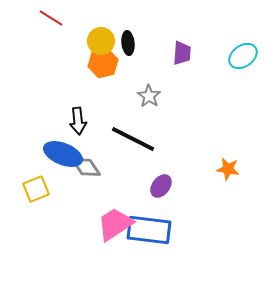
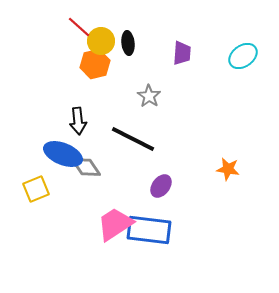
red line: moved 28 px right, 9 px down; rotated 10 degrees clockwise
orange hexagon: moved 8 px left, 1 px down
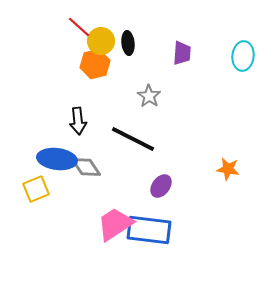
cyan ellipse: rotated 48 degrees counterclockwise
blue ellipse: moved 6 px left, 5 px down; rotated 15 degrees counterclockwise
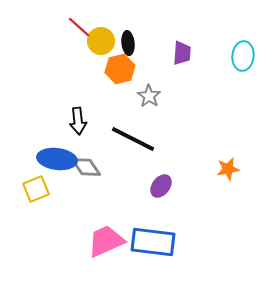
orange hexagon: moved 25 px right, 5 px down
orange star: rotated 20 degrees counterclockwise
pink trapezoid: moved 9 px left, 17 px down; rotated 9 degrees clockwise
blue rectangle: moved 4 px right, 12 px down
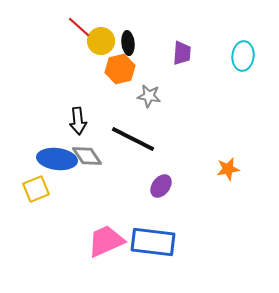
gray star: rotated 25 degrees counterclockwise
gray diamond: moved 1 px right, 11 px up
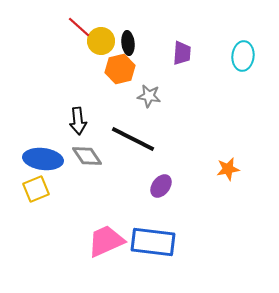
blue ellipse: moved 14 px left
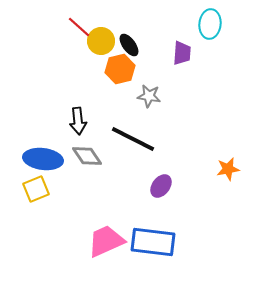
black ellipse: moved 1 px right, 2 px down; rotated 30 degrees counterclockwise
cyan ellipse: moved 33 px left, 32 px up
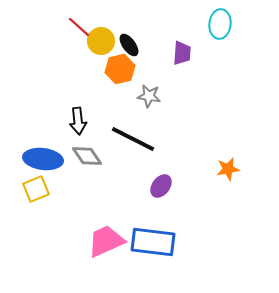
cyan ellipse: moved 10 px right
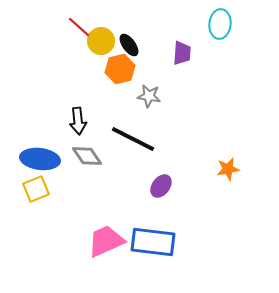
blue ellipse: moved 3 px left
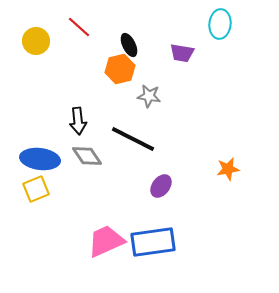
yellow circle: moved 65 px left
black ellipse: rotated 10 degrees clockwise
purple trapezoid: rotated 95 degrees clockwise
blue rectangle: rotated 15 degrees counterclockwise
